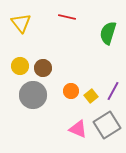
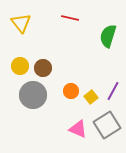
red line: moved 3 px right, 1 px down
green semicircle: moved 3 px down
yellow square: moved 1 px down
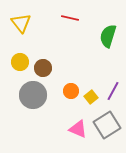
yellow circle: moved 4 px up
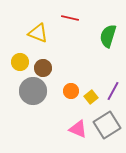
yellow triangle: moved 17 px right, 10 px down; rotated 30 degrees counterclockwise
gray circle: moved 4 px up
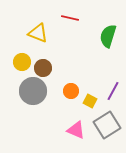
yellow circle: moved 2 px right
yellow square: moved 1 px left, 4 px down; rotated 24 degrees counterclockwise
pink triangle: moved 2 px left, 1 px down
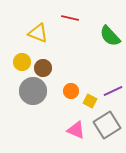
green semicircle: moved 2 px right; rotated 60 degrees counterclockwise
purple line: rotated 36 degrees clockwise
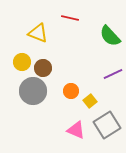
purple line: moved 17 px up
yellow square: rotated 24 degrees clockwise
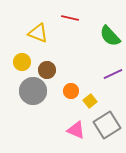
brown circle: moved 4 px right, 2 px down
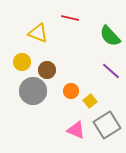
purple line: moved 2 px left, 3 px up; rotated 66 degrees clockwise
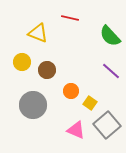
gray circle: moved 14 px down
yellow square: moved 2 px down; rotated 16 degrees counterclockwise
gray square: rotated 8 degrees counterclockwise
